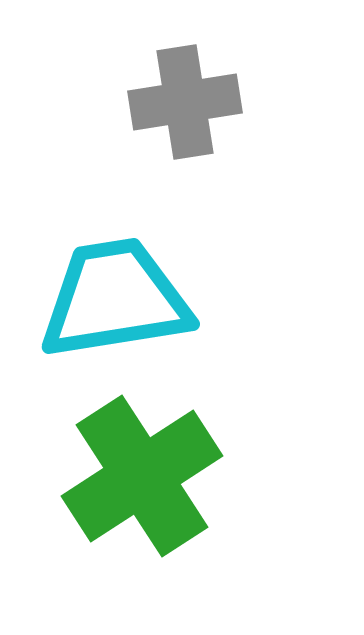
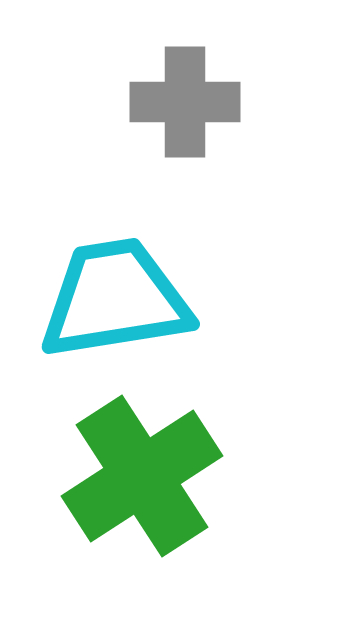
gray cross: rotated 9 degrees clockwise
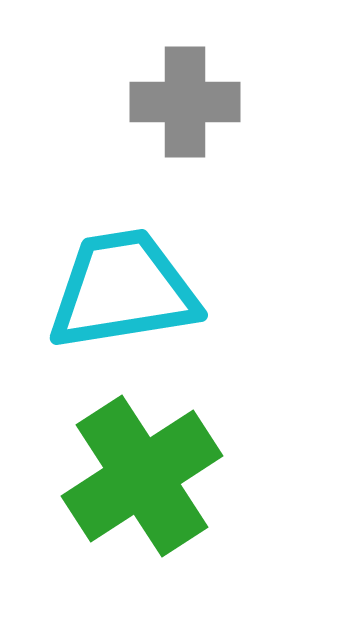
cyan trapezoid: moved 8 px right, 9 px up
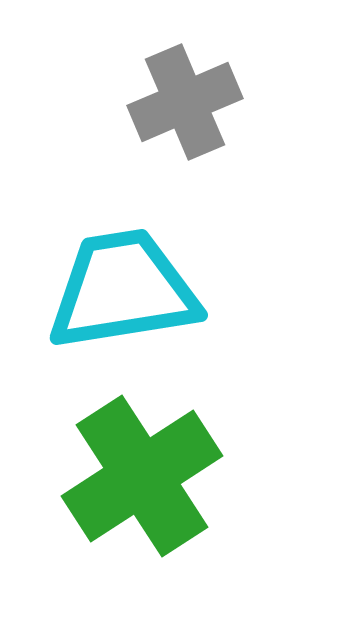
gray cross: rotated 23 degrees counterclockwise
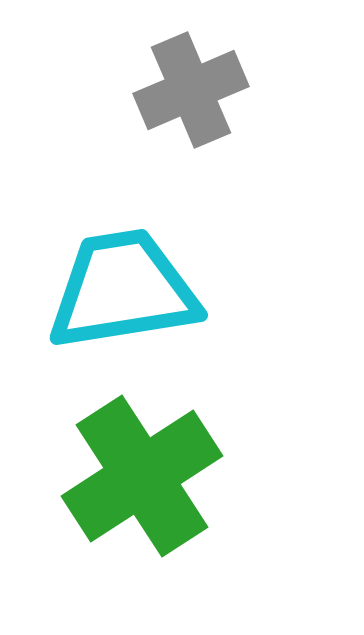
gray cross: moved 6 px right, 12 px up
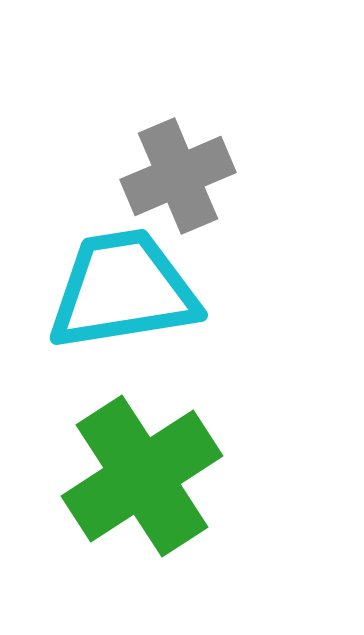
gray cross: moved 13 px left, 86 px down
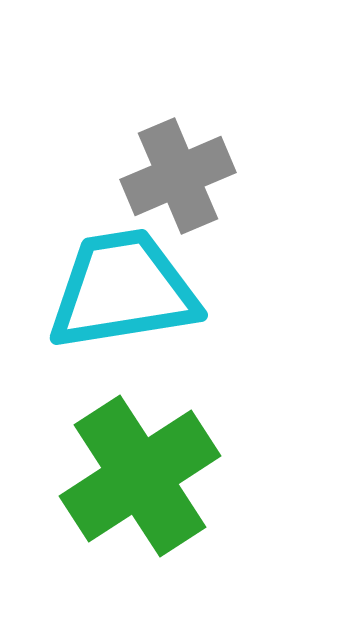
green cross: moved 2 px left
